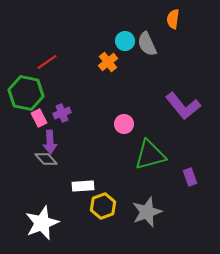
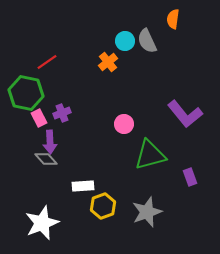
gray semicircle: moved 3 px up
purple L-shape: moved 2 px right, 8 px down
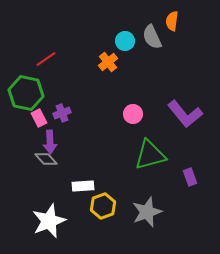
orange semicircle: moved 1 px left, 2 px down
gray semicircle: moved 5 px right, 4 px up
red line: moved 1 px left, 3 px up
pink circle: moved 9 px right, 10 px up
white star: moved 7 px right, 2 px up
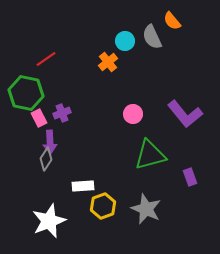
orange semicircle: rotated 48 degrees counterclockwise
gray diamond: rotated 75 degrees clockwise
gray star: moved 1 px left, 3 px up; rotated 28 degrees counterclockwise
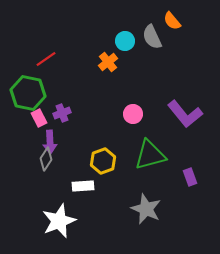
green hexagon: moved 2 px right
yellow hexagon: moved 45 px up
white star: moved 10 px right
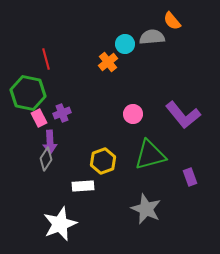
gray semicircle: rotated 110 degrees clockwise
cyan circle: moved 3 px down
red line: rotated 70 degrees counterclockwise
purple L-shape: moved 2 px left, 1 px down
white star: moved 1 px right, 3 px down
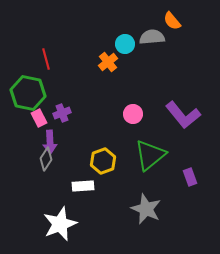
green triangle: rotated 24 degrees counterclockwise
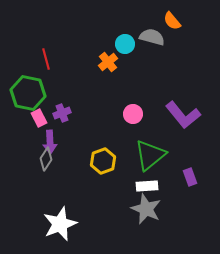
gray semicircle: rotated 20 degrees clockwise
white rectangle: moved 64 px right
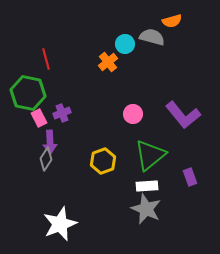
orange semicircle: rotated 66 degrees counterclockwise
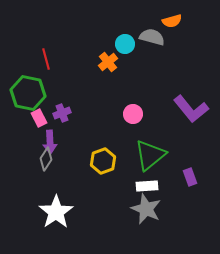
purple L-shape: moved 8 px right, 6 px up
white star: moved 4 px left, 12 px up; rotated 12 degrees counterclockwise
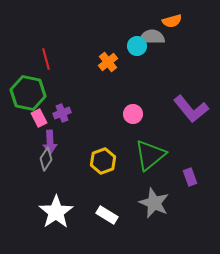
gray semicircle: rotated 15 degrees counterclockwise
cyan circle: moved 12 px right, 2 px down
white rectangle: moved 40 px left, 29 px down; rotated 35 degrees clockwise
gray star: moved 8 px right, 6 px up
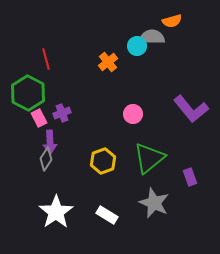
green hexagon: rotated 16 degrees clockwise
green triangle: moved 1 px left, 3 px down
